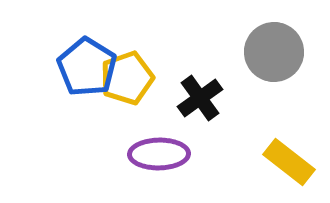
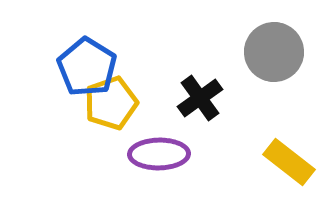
yellow pentagon: moved 16 px left, 25 px down
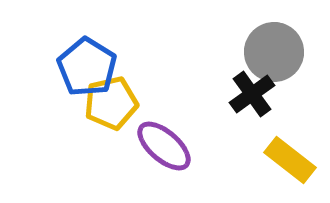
black cross: moved 52 px right, 4 px up
yellow pentagon: rotated 6 degrees clockwise
purple ellipse: moved 5 px right, 8 px up; rotated 42 degrees clockwise
yellow rectangle: moved 1 px right, 2 px up
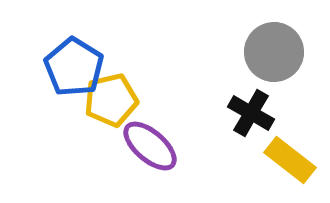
blue pentagon: moved 13 px left
black cross: moved 1 px left, 19 px down; rotated 24 degrees counterclockwise
yellow pentagon: moved 3 px up
purple ellipse: moved 14 px left
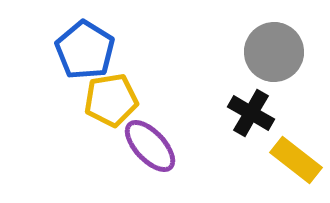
blue pentagon: moved 11 px right, 17 px up
yellow pentagon: rotated 4 degrees clockwise
purple ellipse: rotated 6 degrees clockwise
yellow rectangle: moved 6 px right
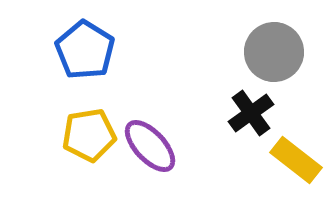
yellow pentagon: moved 22 px left, 35 px down
black cross: rotated 24 degrees clockwise
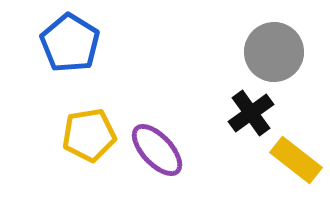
blue pentagon: moved 15 px left, 7 px up
purple ellipse: moved 7 px right, 4 px down
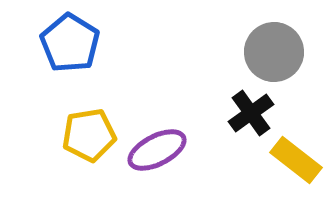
purple ellipse: rotated 74 degrees counterclockwise
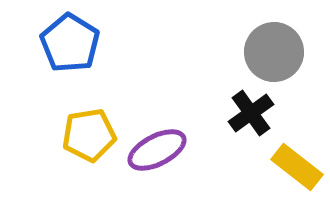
yellow rectangle: moved 1 px right, 7 px down
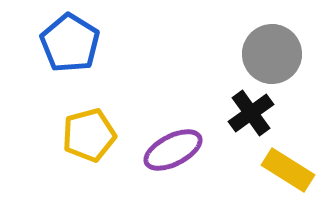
gray circle: moved 2 px left, 2 px down
yellow pentagon: rotated 6 degrees counterclockwise
purple ellipse: moved 16 px right
yellow rectangle: moved 9 px left, 3 px down; rotated 6 degrees counterclockwise
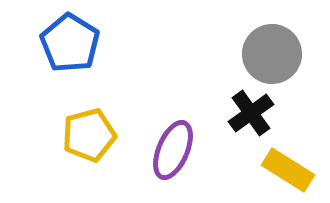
purple ellipse: rotated 40 degrees counterclockwise
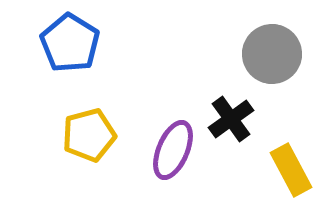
black cross: moved 20 px left, 6 px down
yellow rectangle: moved 3 px right; rotated 30 degrees clockwise
